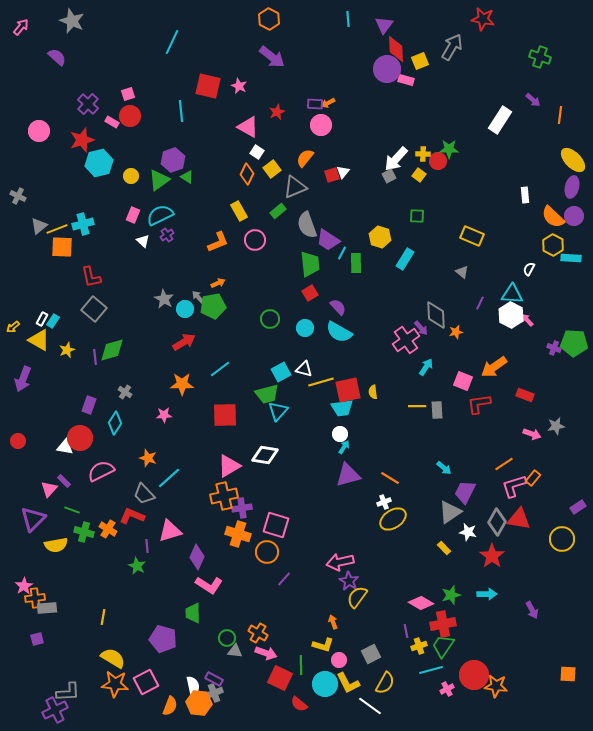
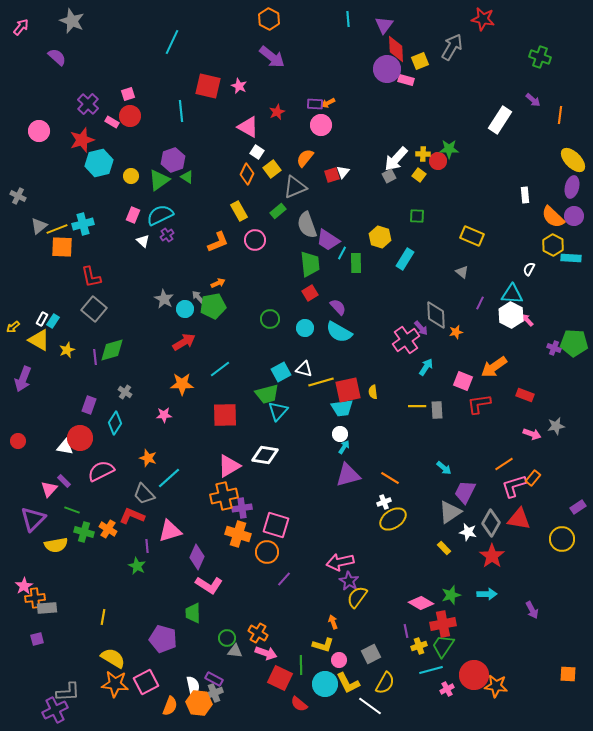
gray diamond at (497, 522): moved 6 px left, 1 px down
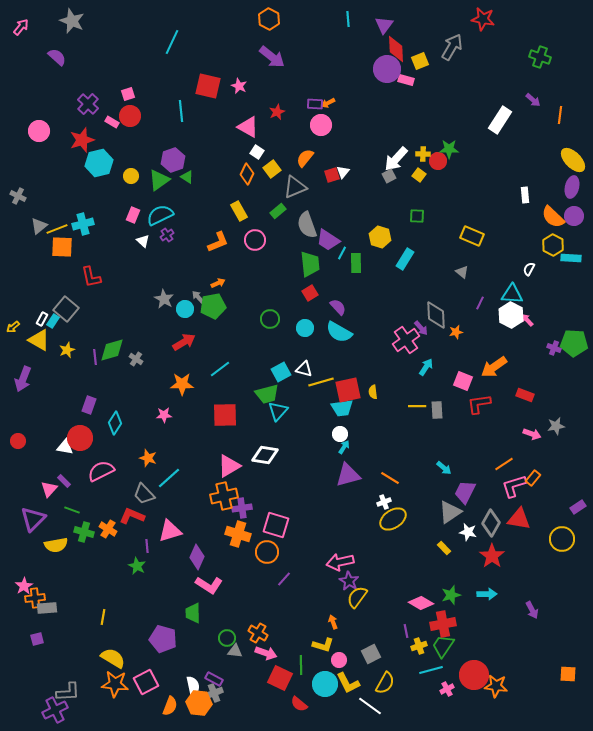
gray square at (94, 309): moved 28 px left
gray cross at (125, 392): moved 11 px right, 33 px up
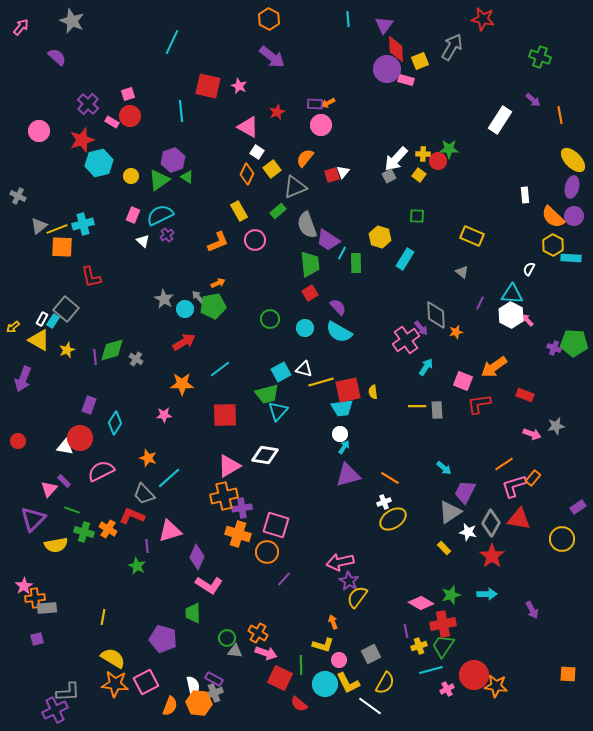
orange line at (560, 115): rotated 18 degrees counterclockwise
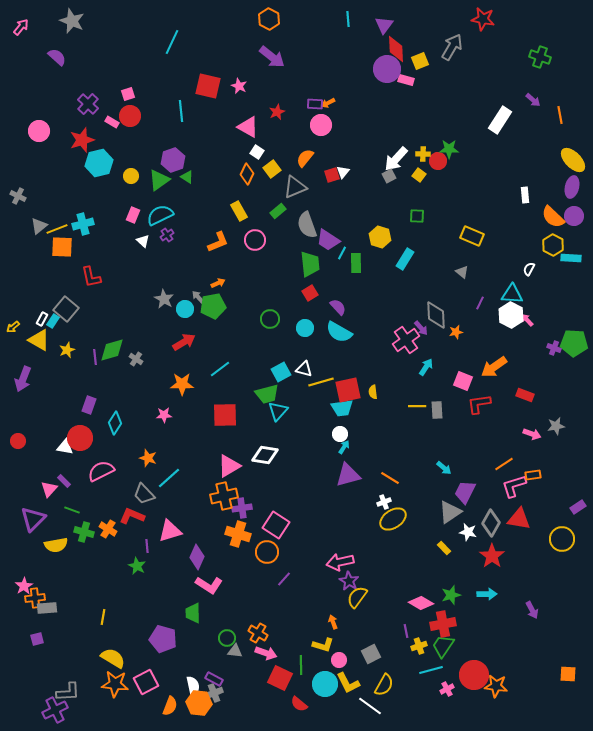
orange rectangle at (533, 478): moved 3 px up; rotated 42 degrees clockwise
pink square at (276, 525): rotated 16 degrees clockwise
yellow semicircle at (385, 683): moved 1 px left, 2 px down
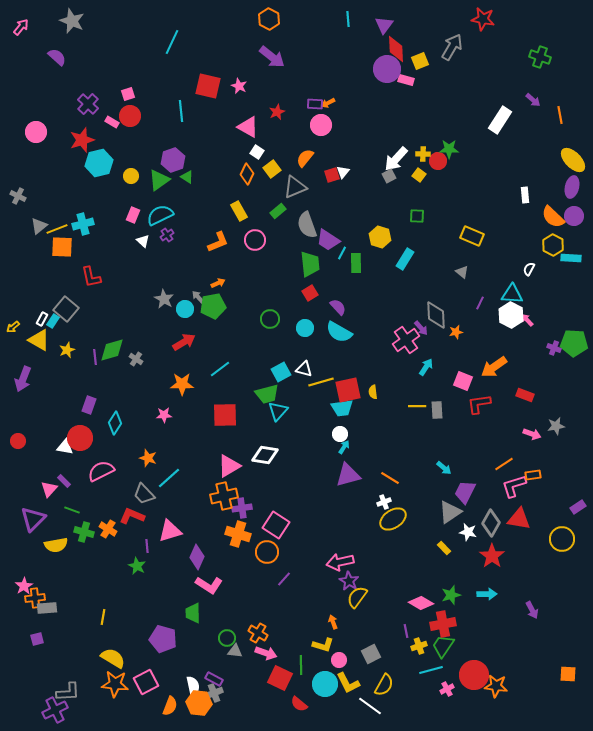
pink circle at (39, 131): moved 3 px left, 1 px down
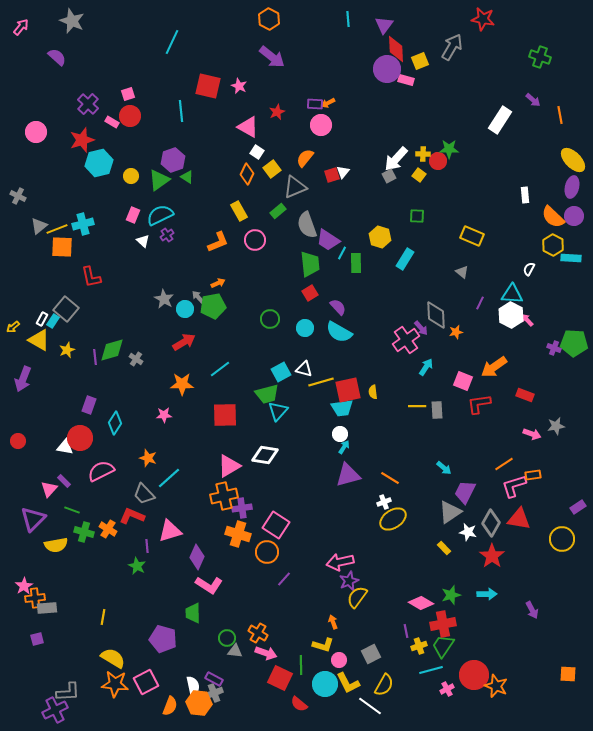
purple star at (349, 581): rotated 18 degrees clockwise
orange star at (496, 686): rotated 15 degrees clockwise
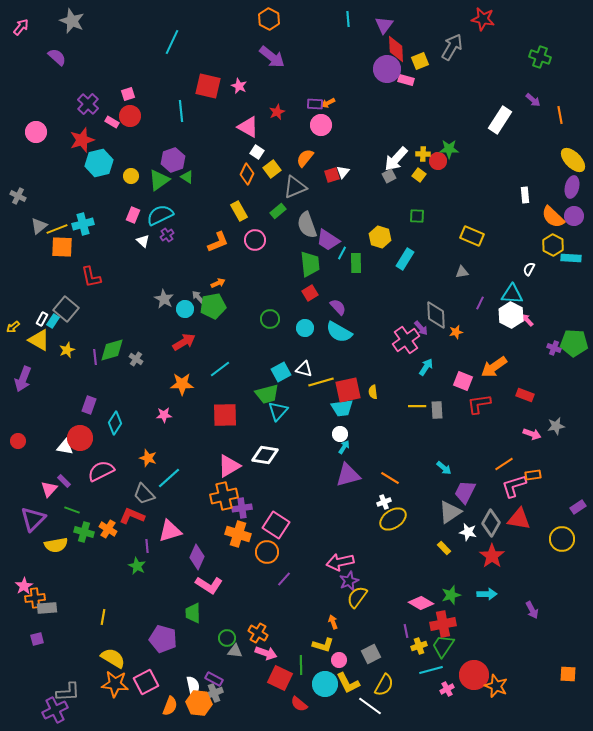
gray triangle at (462, 272): rotated 48 degrees counterclockwise
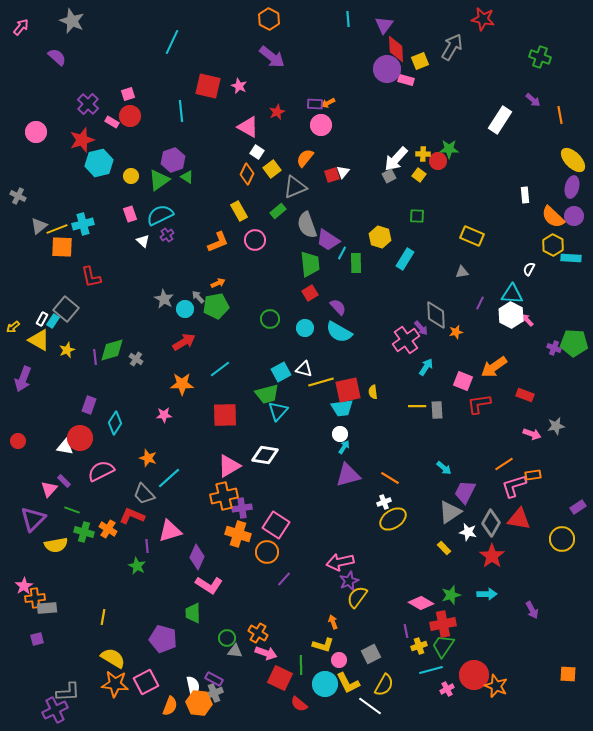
pink rectangle at (133, 215): moved 3 px left, 1 px up; rotated 42 degrees counterclockwise
green pentagon at (213, 306): moved 3 px right
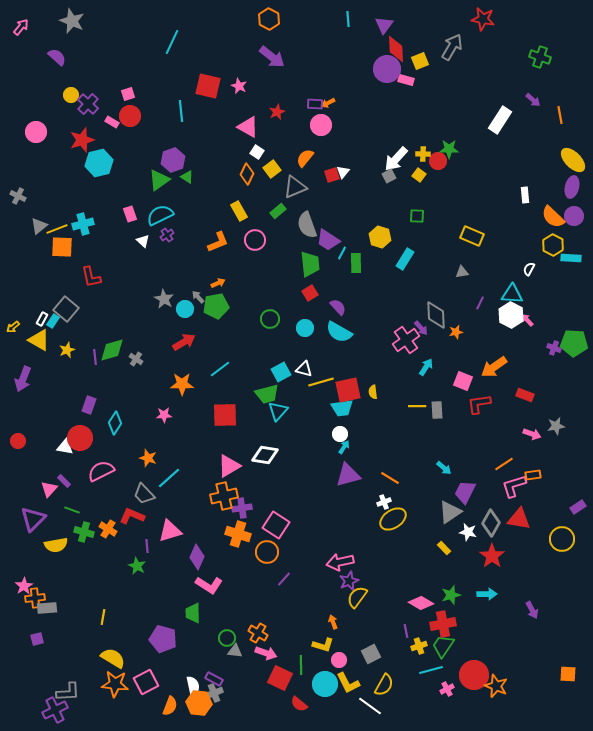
yellow circle at (131, 176): moved 60 px left, 81 px up
